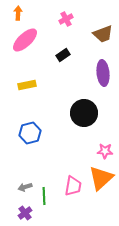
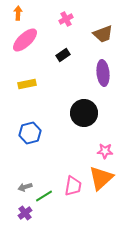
yellow rectangle: moved 1 px up
green line: rotated 60 degrees clockwise
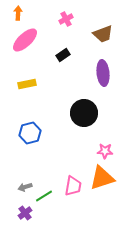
orange triangle: moved 1 px right; rotated 24 degrees clockwise
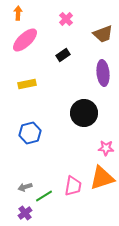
pink cross: rotated 16 degrees counterclockwise
pink star: moved 1 px right, 3 px up
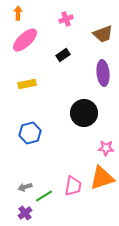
pink cross: rotated 24 degrees clockwise
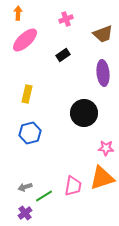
yellow rectangle: moved 10 px down; rotated 66 degrees counterclockwise
